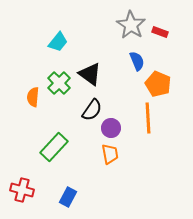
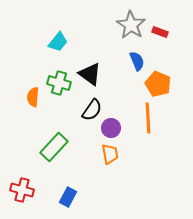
green cross: rotated 30 degrees counterclockwise
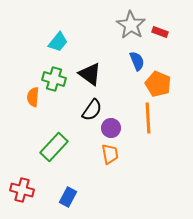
green cross: moved 5 px left, 4 px up
